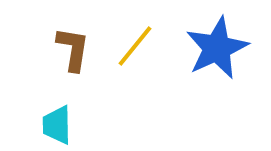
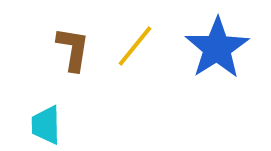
blue star: rotated 8 degrees counterclockwise
cyan trapezoid: moved 11 px left
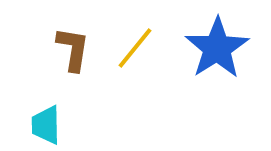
yellow line: moved 2 px down
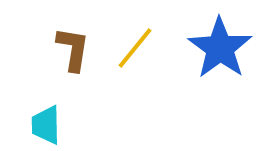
blue star: moved 3 px right; rotated 4 degrees counterclockwise
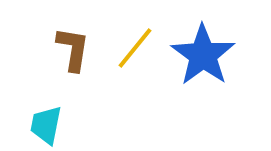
blue star: moved 17 px left, 7 px down
cyan trapezoid: rotated 12 degrees clockwise
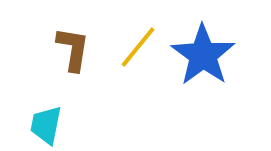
yellow line: moved 3 px right, 1 px up
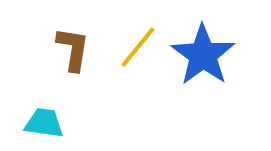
cyan trapezoid: moved 2 px left, 2 px up; rotated 87 degrees clockwise
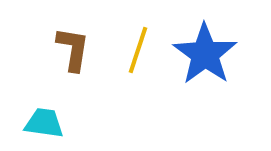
yellow line: moved 3 px down; rotated 21 degrees counterclockwise
blue star: moved 2 px right, 1 px up
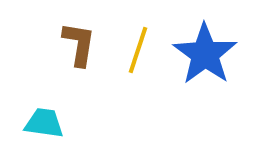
brown L-shape: moved 6 px right, 5 px up
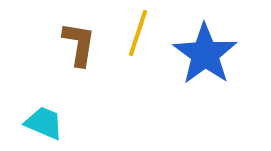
yellow line: moved 17 px up
cyan trapezoid: rotated 15 degrees clockwise
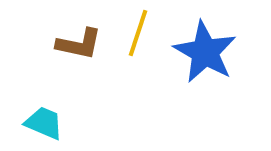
brown L-shape: rotated 93 degrees clockwise
blue star: moved 2 px up; rotated 6 degrees counterclockwise
